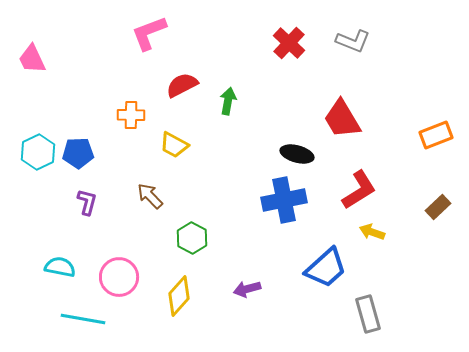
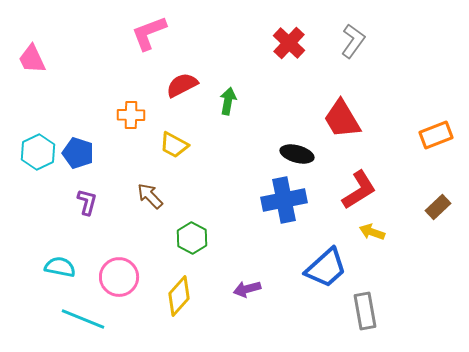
gray L-shape: rotated 76 degrees counterclockwise
blue pentagon: rotated 20 degrees clockwise
gray rectangle: moved 3 px left, 3 px up; rotated 6 degrees clockwise
cyan line: rotated 12 degrees clockwise
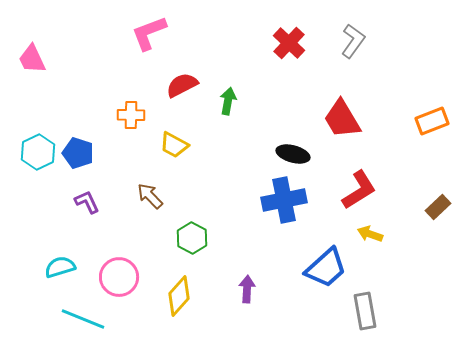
orange rectangle: moved 4 px left, 14 px up
black ellipse: moved 4 px left
purple L-shape: rotated 40 degrees counterclockwise
yellow arrow: moved 2 px left, 2 px down
cyan semicircle: rotated 28 degrees counterclockwise
purple arrow: rotated 108 degrees clockwise
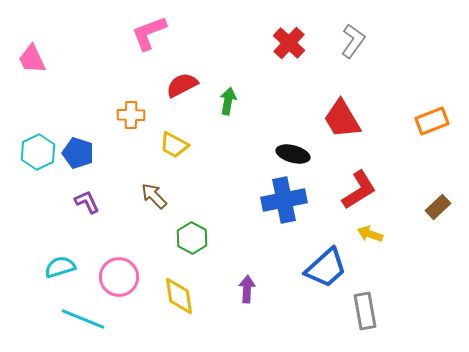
brown arrow: moved 4 px right
yellow diamond: rotated 51 degrees counterclockwise
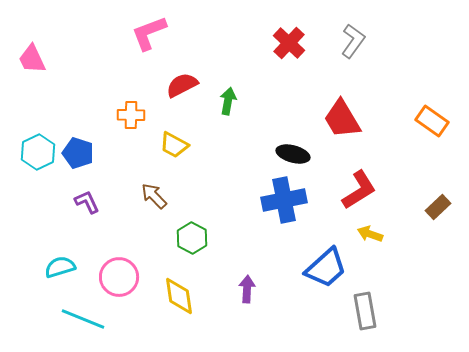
orange rectangle: rotated 56 degrees clockwise
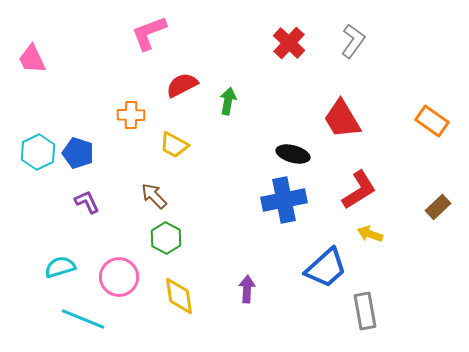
green hexagon: moved 26 px left
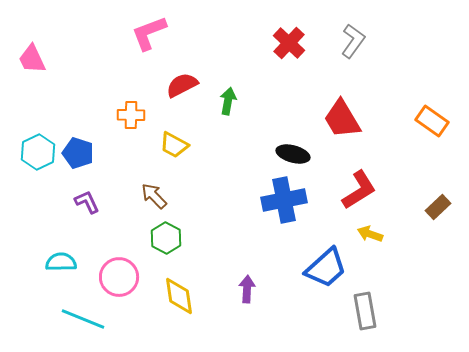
cyan semicircle: moved 1 px right, 5 px up; rotated 16 degrees clockwise
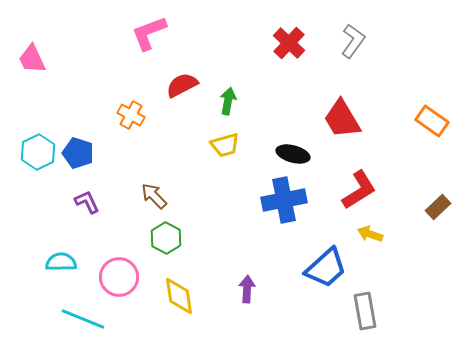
orange cross: rotated 28 degrees clockwise
yellow trapezoid: moved 51 px right; rotated 44 degrees counterclockwise
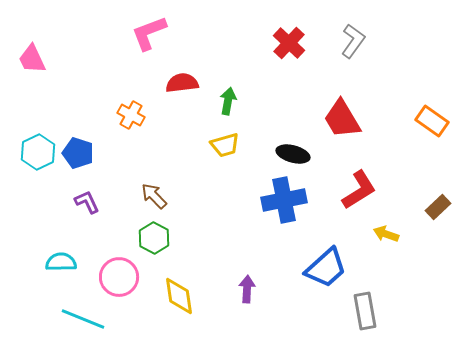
red semicircle: moved 2 px up; rotated 20 degrees clockwise
yellow arrow: moved 16 px right
green hexagon: moved 12 px left
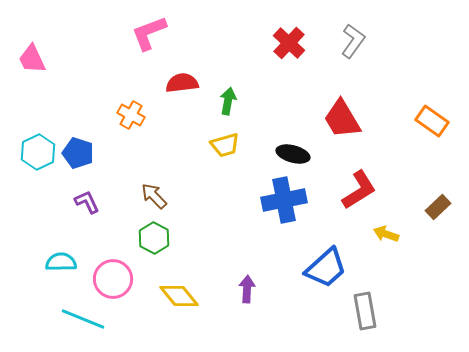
pink circle: moved 6 px left, 2 px down
yellow diamond: rotated 30 degrees counterclockwise
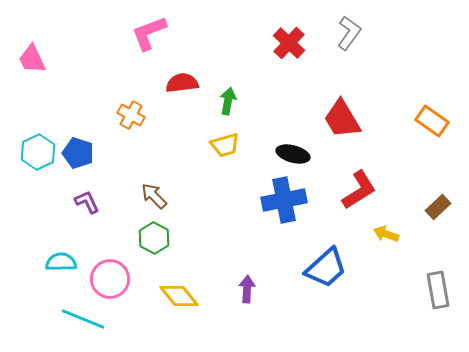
gray L-shape: moved 4 px left, 8 px up
pink circle: moved 3 px left
gray rectangle: moved 73 px right, 21 px up
